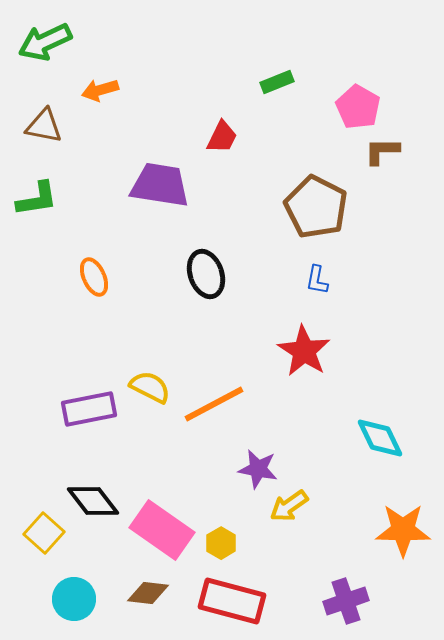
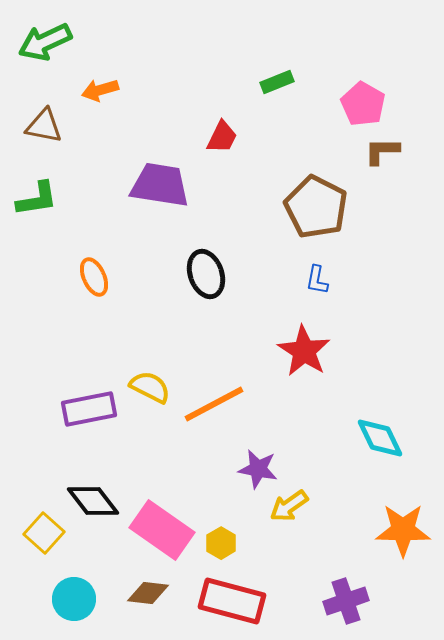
pink pentagon: moved 5 px right, 3 px up
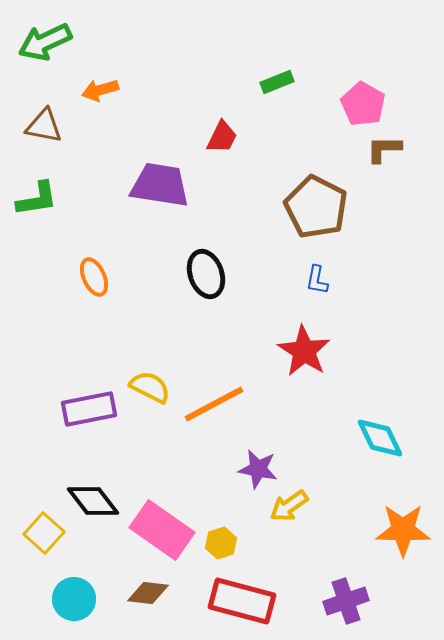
brown L-shape: moved 2 px right, 2 px up
yellow hexagon: rotated 12 degrees clockwise
red rectangle: moved 10 px right
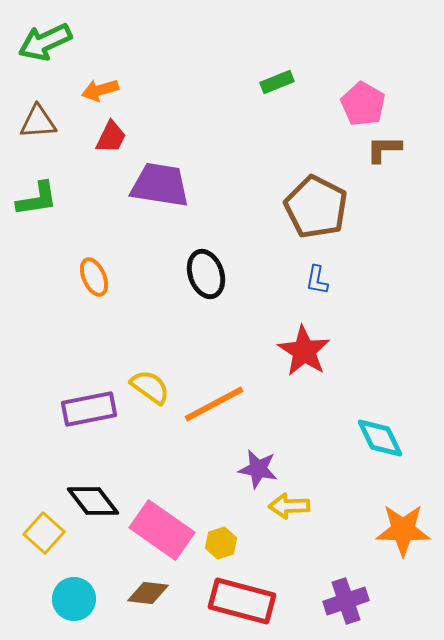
brown triangle: moved 6 px left, 4 px up; rotated 15 degrees counterclockwise
red trapezoid: moved 111 px left
yellow semicircle: rotated 9 degrees clockwise
yellow arrow: rotated 33 degrees clockwise
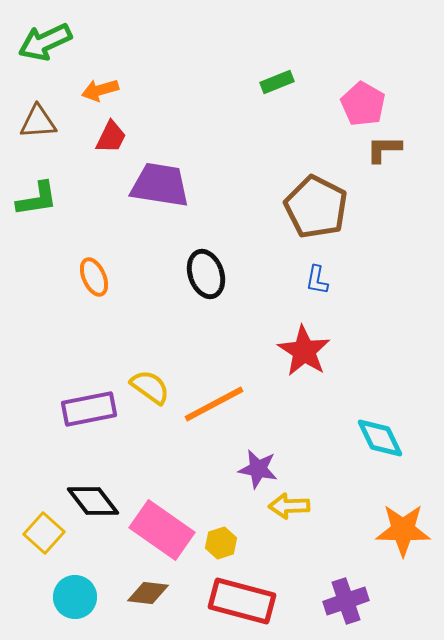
cyan circle: moved 1 px right, 2 px up
